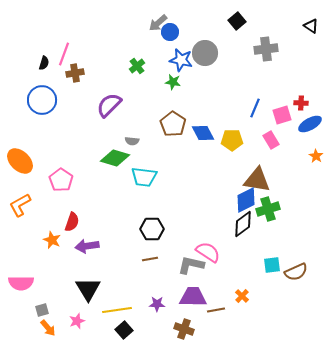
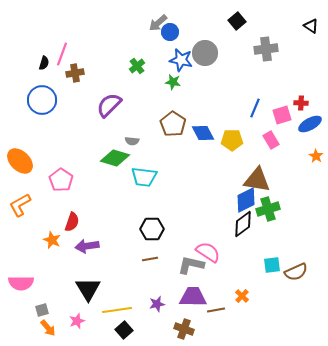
pink line at (64, 54): moved 2 px left
purple star at (157, 304): rotated 14 degrees counterclockwise
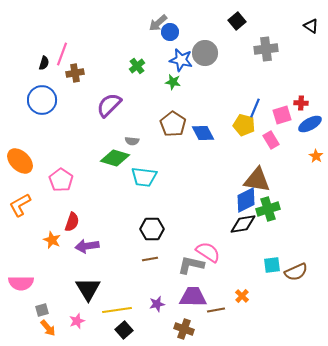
yellow pentagon at (232, 140): moved 12 px right, 15 px up; rotated 15 degrees clockwise
black diamond at (243, 224): rotated 28 degrees clockwise
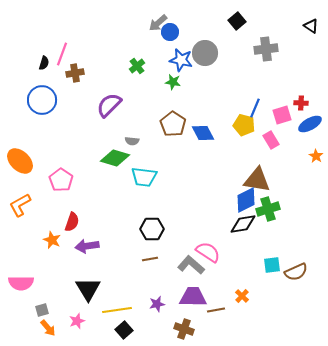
gray L-shape at (191, 265): rotated 28 degrees clockwise
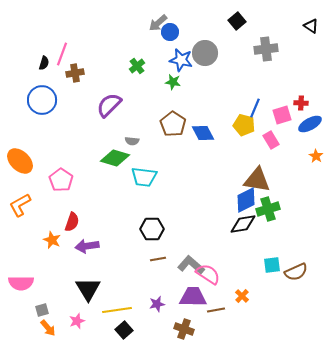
pink semicircle at (208, 252): moved 22 px down
brown line at (150, 259): moved 8 px right
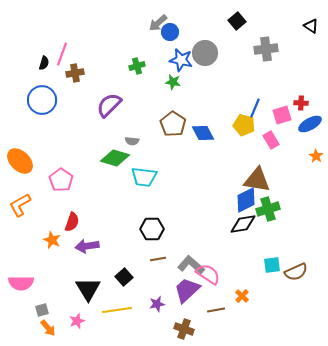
green cross at (137, 66): rotated 21 degrees clockwise
purple trapezoid at (193, 297): moved 6 px left, 7 px up; rotated 44 degrees counterclockwise
black square at (124, 330): moved 53 px up
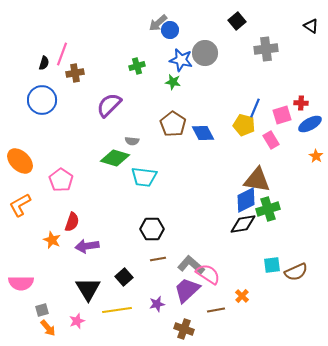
blue circle at (170, 32): moved 2 px up
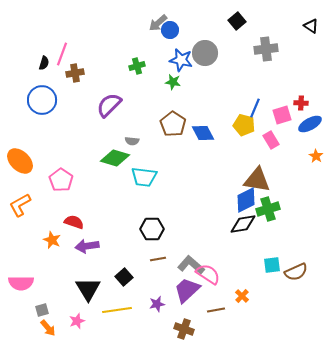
red semicircle at (72, 222): moved 2 px right; rotated 90 degrees counterclockwise
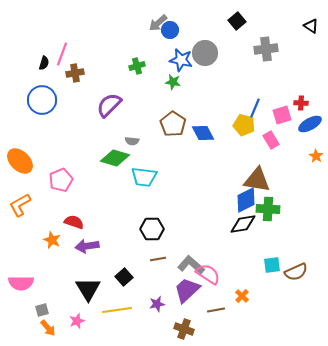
pink pentagon at (61, 180): rotated 15 degrees clockwise
green cross at (268, 209): rotated 20 degrees clockwise
